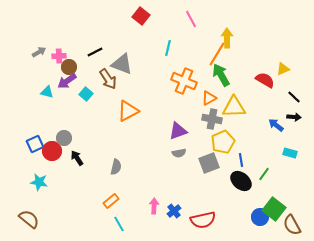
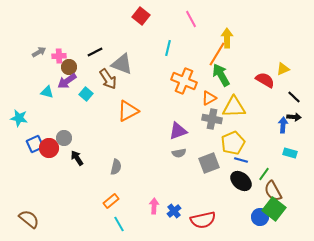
blue arrow at (276, 125): moved 7 px right; rotated 56 degrees clockwise
yellow pentagon at (223, 142): moved 10 px right, 1 px down
red circle at (52, 151): moved 3 px left, 3 px up
blue line at (241, 160): rotated 64 degrees counterclockwise
cyan star at (39, 182): moved 20 px left, 64 px up
brown semicircle at (292, 225): moved 19 px left, 34 px up
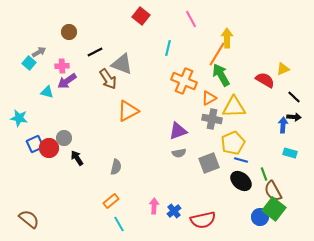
pink cross at (59, 56): moved 3 px right, 10 px down
brown circle at (69, 67): moved 35 px up
cyan square at (86, 94): moved 57 px left, 31 px up
green line at (264, 174): rotated 56 degrees counterclockwise
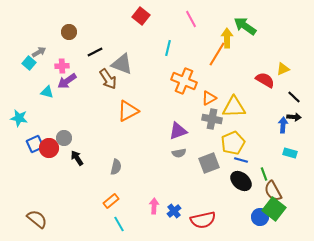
green arrow at (221, 75): moved 24 px right, 49 px up; rotated 25 degrees counterclockwise
brown semicircle at (29, 219): moved 8 px right
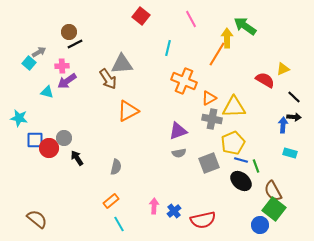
black line at (95, 52): moved 20 px left, 8 px up
gray triangle at (122, 64): rotated 25 degrees counterclockwise
blue square at (35, 144): moved 4 px up; rotated 24 degrees clockwise
green line at (264, 174): moved 8 px left, 8 px up
blue circle at (260, 217): moved 8 px down
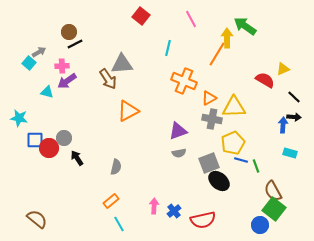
black ellipse at (241, 181): moved 22 px left
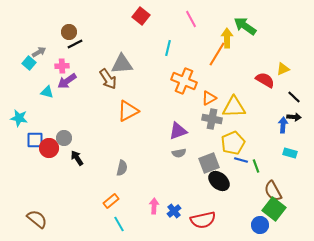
gray semicircle at (116, 167): moved 6 px right, 1 px down
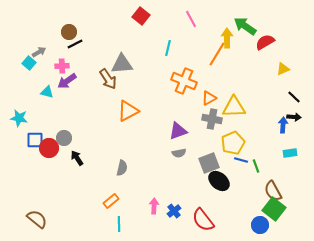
red semicircle at (265, 80): moved 38 px up; rotated 60 degrees counterclockwise
cyan rectangle at (290, 153): rotated 24 degrees counterclockwise
red semicircle at (203, 220): rotated 65 degrees clockwise
cyan line at (119, 224): rotated 28 degrees clockwise
